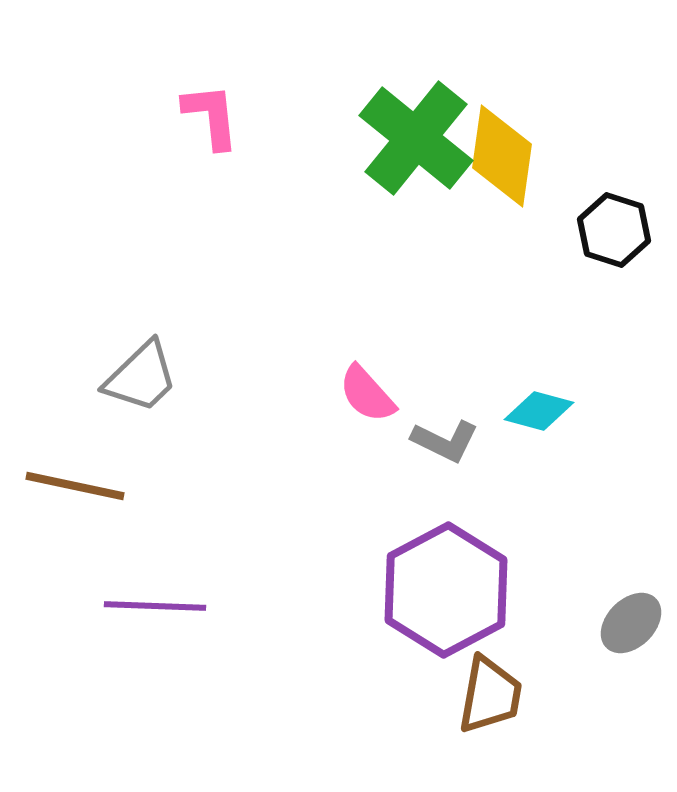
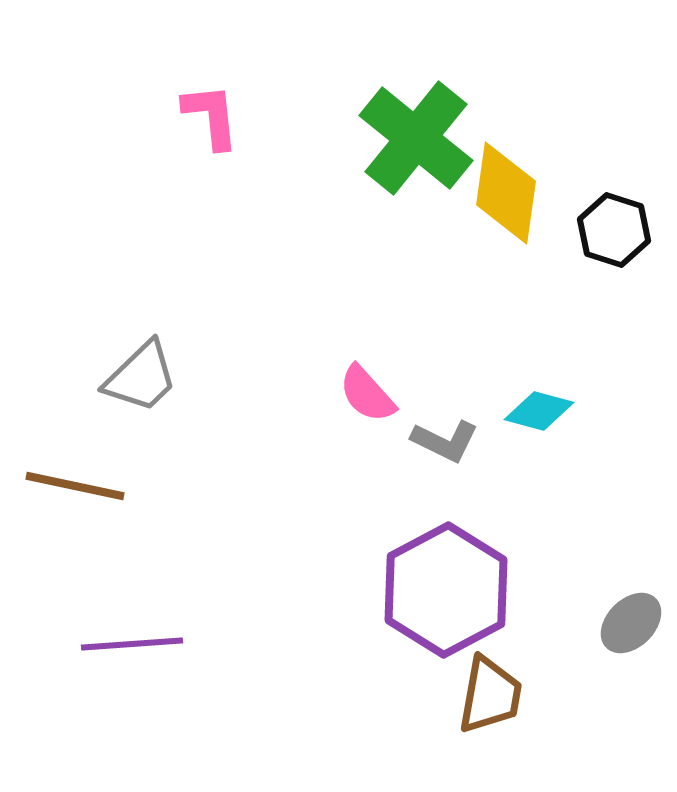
yellow diamond: moved 4 px right, 37 px down
purple line: moved 23 px left, 38 px down; rotated 6 degrees counterclockwise
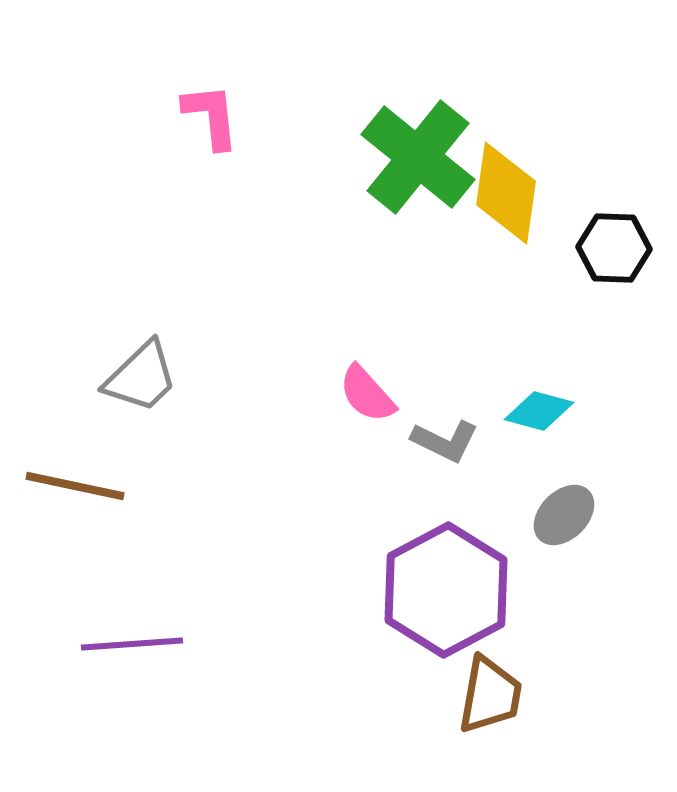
green cross: moved 2 px right, 19 px down
black hexagon: moved 18 px down; rotated 16 degrees counterclockwise
gray ellipse: moved 67 px left, 108 px up
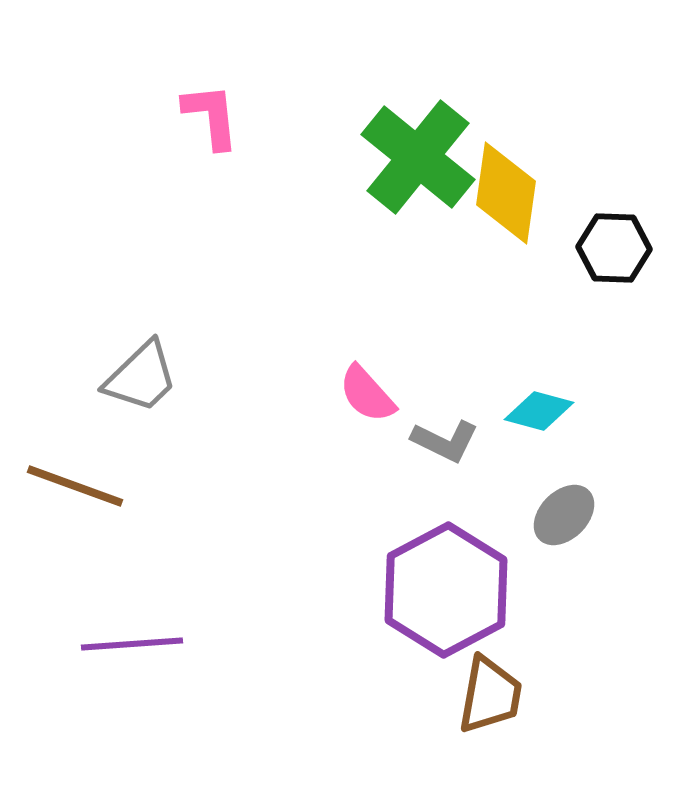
brown line: rotated 8 degrees clockwise
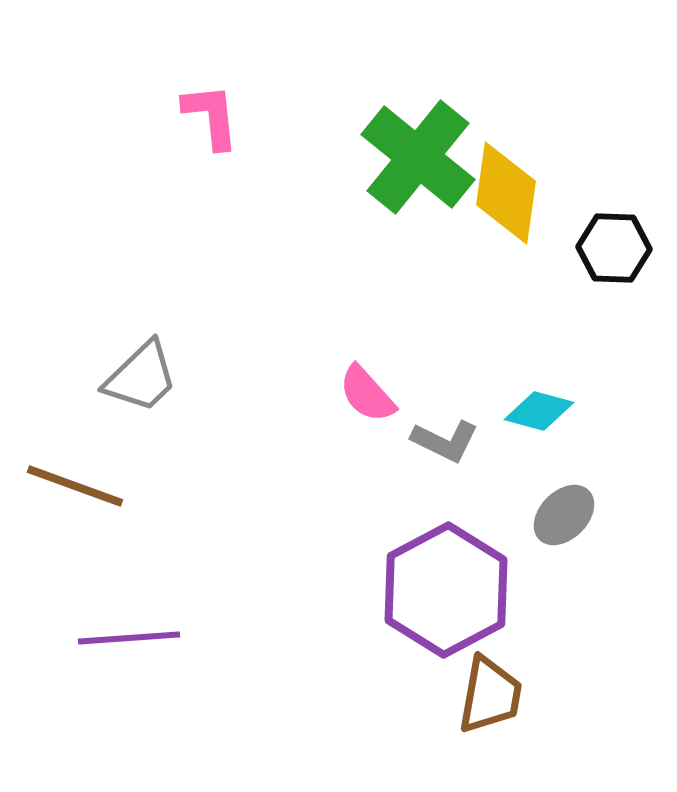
purple line: moved 3 px left, 6 px up
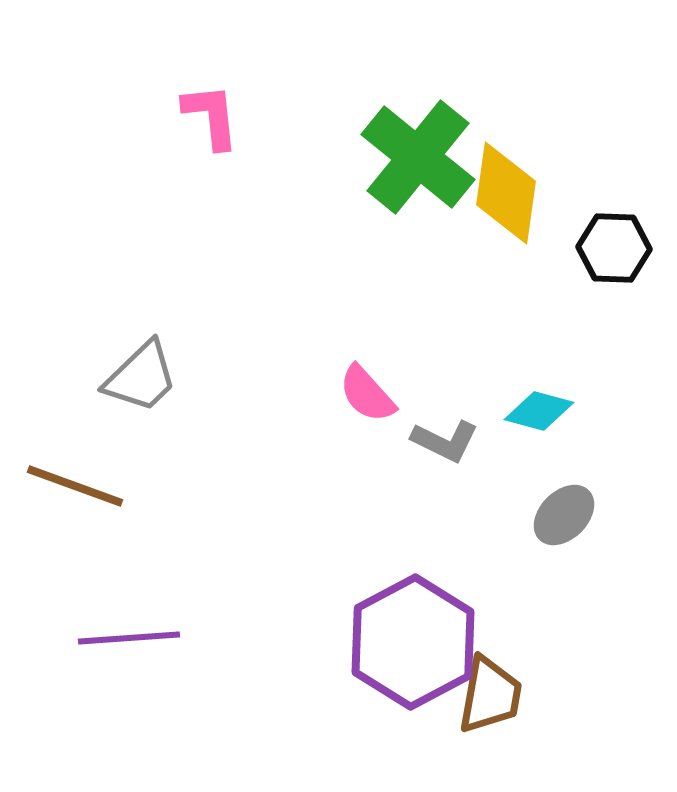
purple hexagon: moved 33 px left, 52 px down
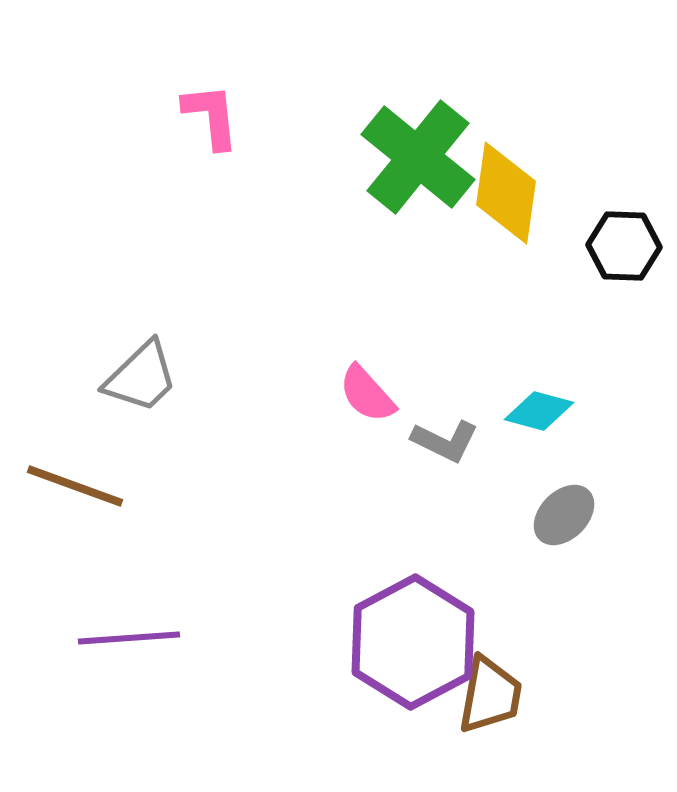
black hexagon: moved 10 px right, 2 px up
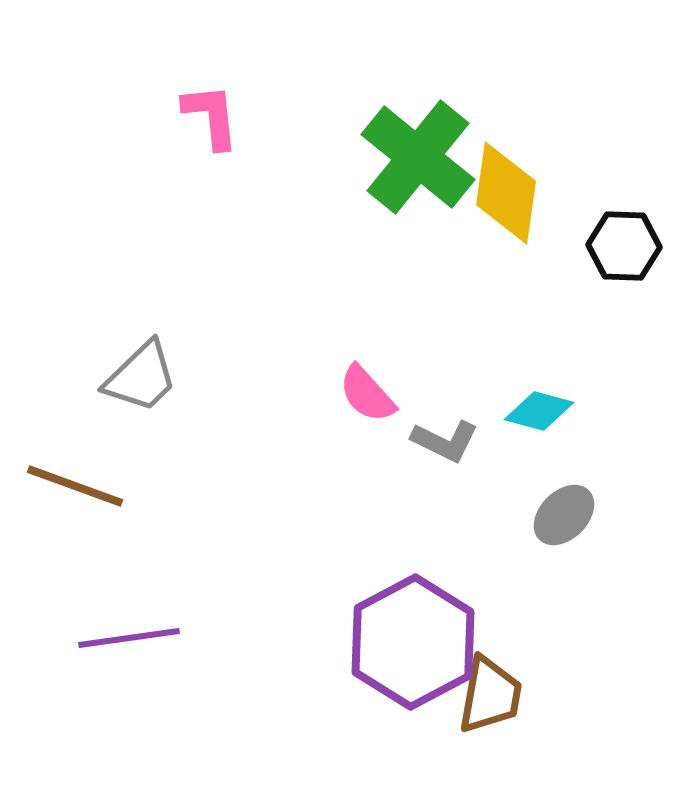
purple line: rotated 4 degrees counterclockwise
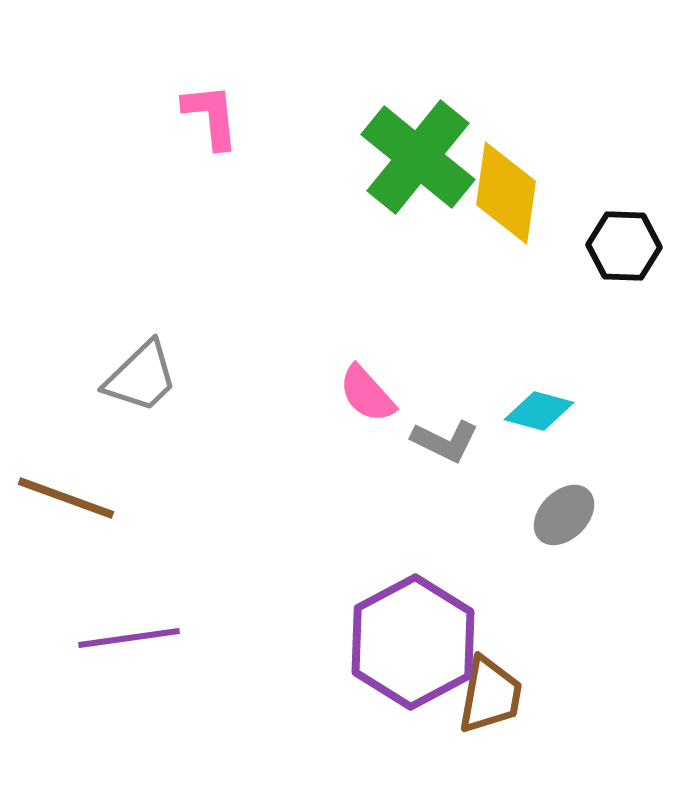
brown line: moved 9 px left, 12 px down
